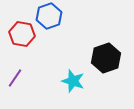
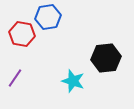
blue hexagon: moved 1 px left, 1 px down; rotated 10 degrees clockwise
black hexagon: rotated 12 degrees clockwise
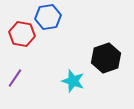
black hexagon: rotated 12 degrees counterclockwise
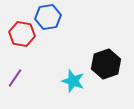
black hexagon: moved 6 px down
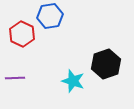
blue hexagon: moved 2 px right, 1 px up
red hexagon: rotated 15 degrees clockwise
purple line: rotated 54 degrees clockwise
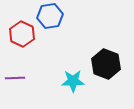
black hexagon: rotated 20 degrees counterclockwise
cyan star: rotated 20 degrees counterclockwise
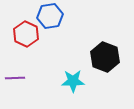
red hexagon: moved 4 px right
black hexagon: moved 1 px left, 7 px up
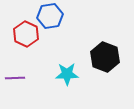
cyan star: moved 6 px left, 7 px up
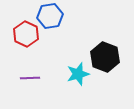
cyan star: moved 11 px right; rotated 15 degrees counterclockwise
purple line: moved 15 px right
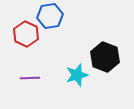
cyan star: moved 1 px left, 1 px down
